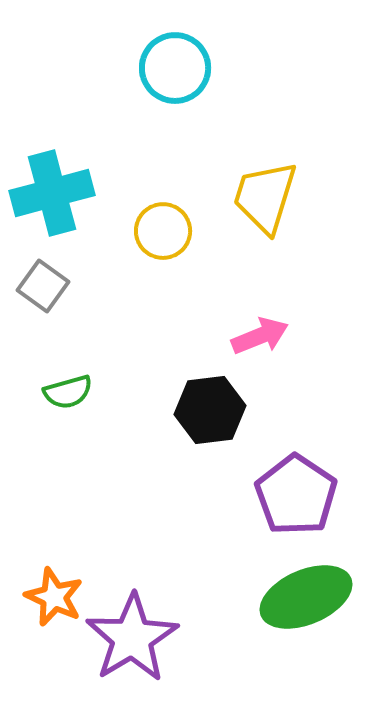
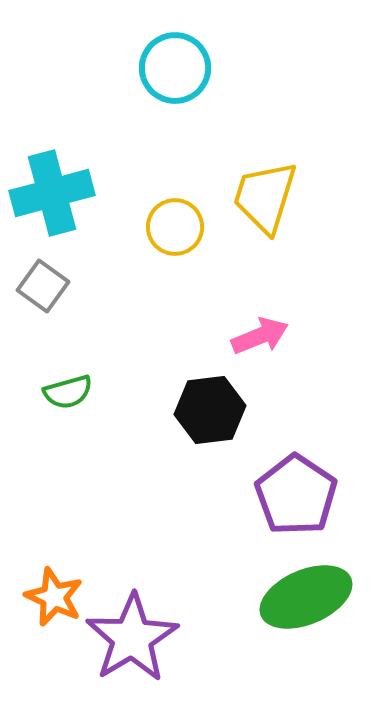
yellow circle: moved 12 px right, 4 px up
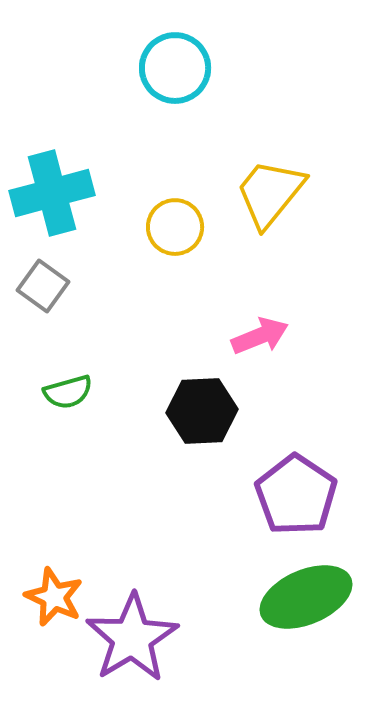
yellow trapezoid: moved 5 px right, 4 px up; rotated 22 degrees clockwise
black hexagon: moved 8 px left, 1 px down; rotated 4 degrees clockwise
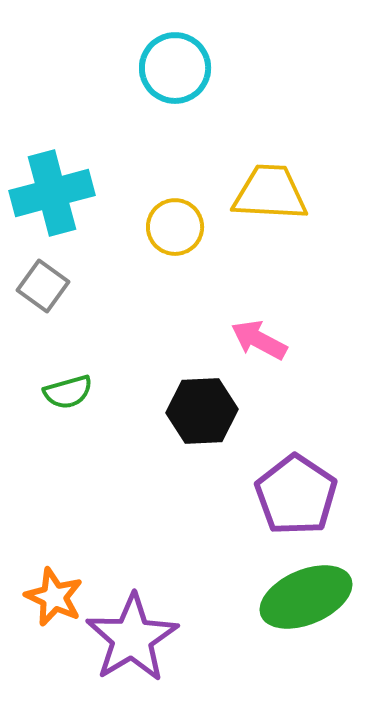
yellow trapezoid: rotated 54 degrees clockwise
pink arrow: moved 1 px left, 4 px down; rotated 130 degrees counterclockwise
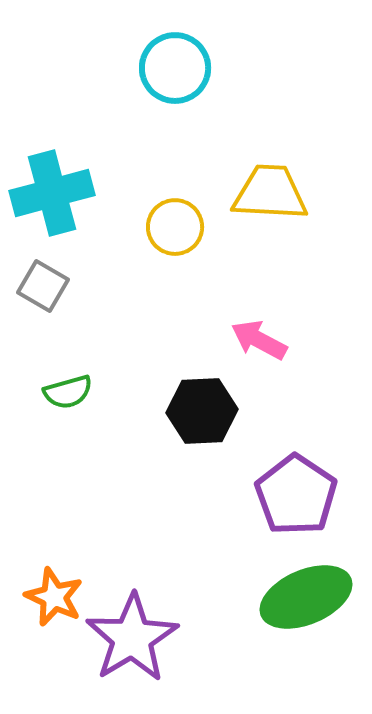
gray square: rotated 6 degrees counterclockwise
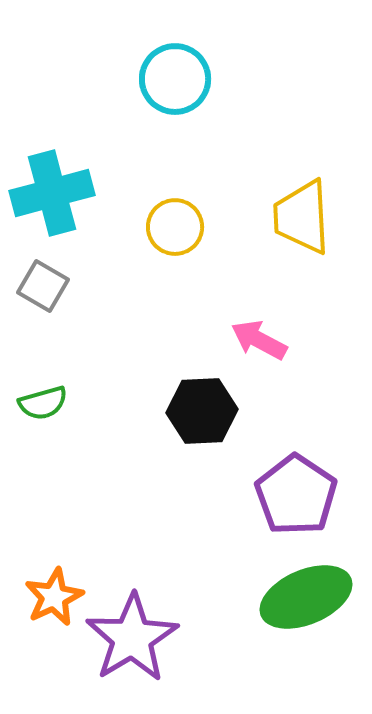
cyan circle: moved 11 px down
yellow trapezoid: moved 32 px right, 24 px down; rotated 96 degrees counterclockwise
green semicircle: moved 25 px left, 11 px down
orange star: rotated 22 degrees clockwise
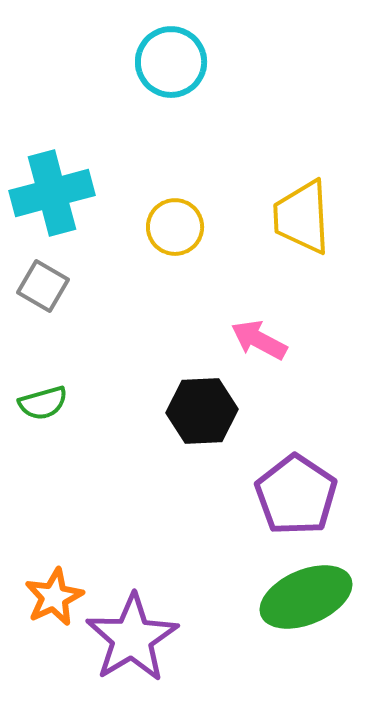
cyan circle: moved 4 px left, 17 px up
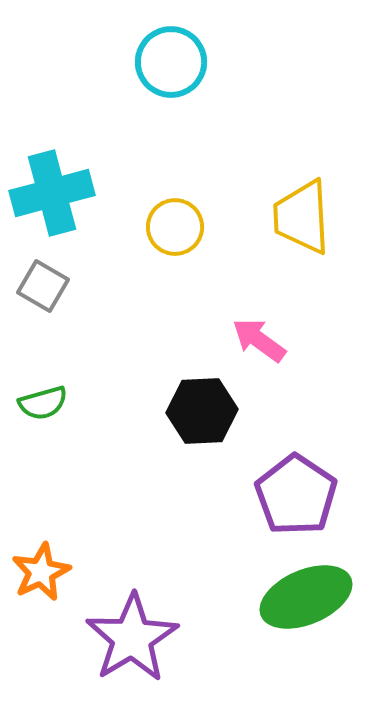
pink arrow: rotated 8 degrees clockwise
orange star: moved 13 px left, 25 px up
